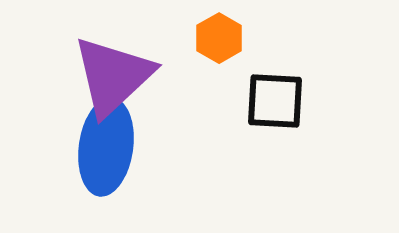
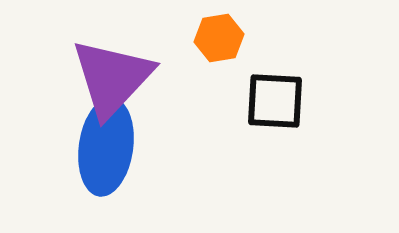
orange hexagon: rotated 21 degrees clockwise
purple triangle: moved 1 px left, 2 px down; rotated 4 degrees counterclockwise
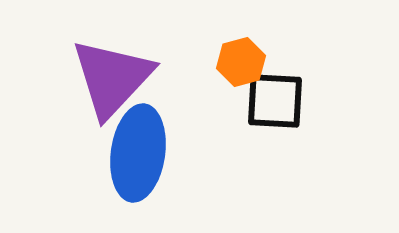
orange hexagon: moved 22 px right, 24 px down; rotated 6 degrees counterclockwise
blue ellipse: moved 32 px right, 6 px down
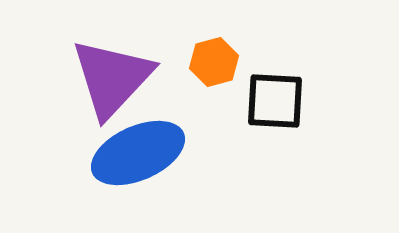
orange hexagon: moved 27 px left
blue ellipse: rotated 58 degrees clockwise
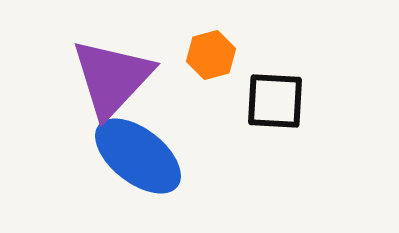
orange hexagon: moved 3 px left, 7 px up
blue ellipse: moved 3 px down; rotated 62 degrees clockwise
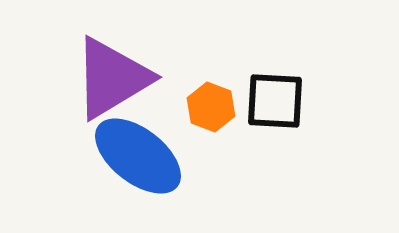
orange hexagon: moved 52 px down; rotated 24 degrees counterclockwise
purple triangle: rotated 16 degrees clockwise
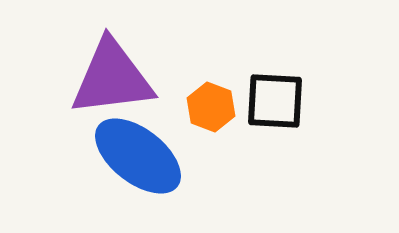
purple triangle: rotated 24 degrees clockwise
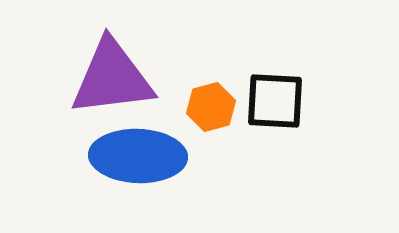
orange hexagon: rotated 24 degrees clockwise
blue ellipse: rotated 36 degrees counterclockwise
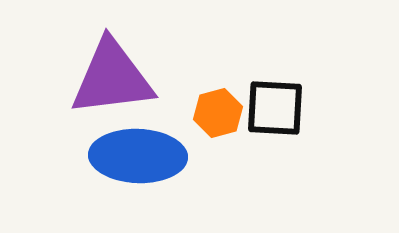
black square: moved 7 px down
orange hexagon: moved 7 px right, 6 px down
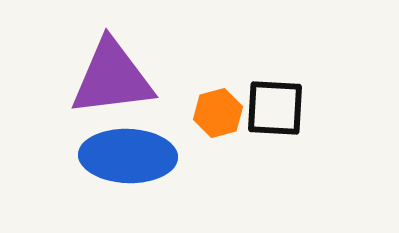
blue ellipse: moved 10 px left
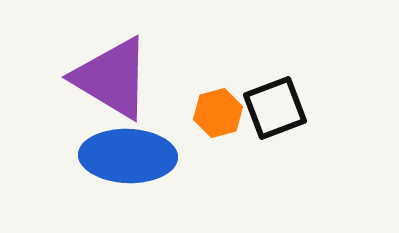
purple triangle: rotated 38 degrees clockwise
black square: rotated 24 degrees counterclockwise
